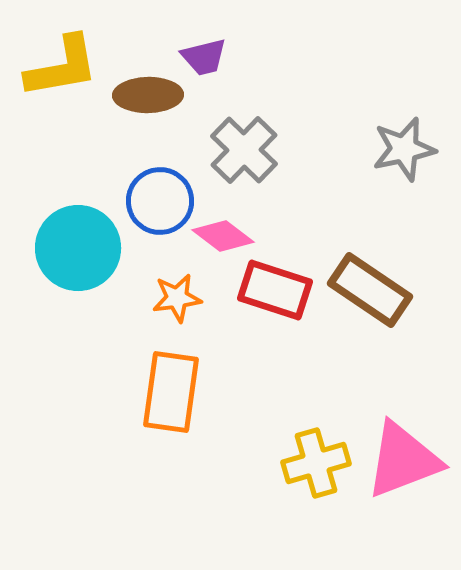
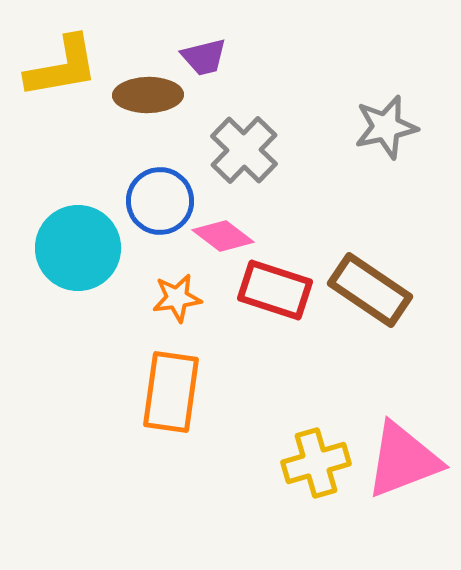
gray star: moved 18 px left, 22 px up
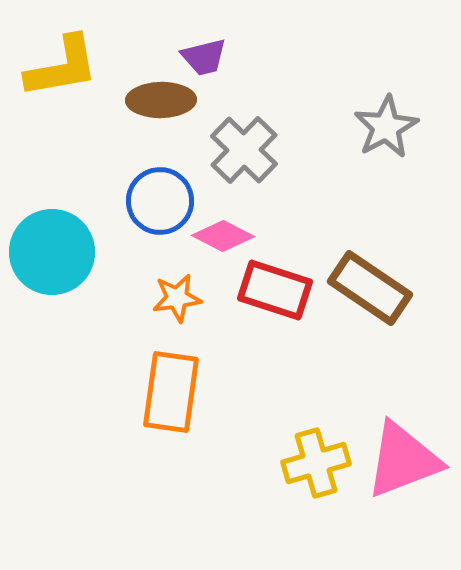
brown ellipse: moved 13 px right, 5 px down
gray star: rotated 16 degrees counterclockwise
pink diamond: rotated 10 degrees counterclockwise
cyan circle: moved 26 px left, 4 px down
brown rectangle: moved 2 px up
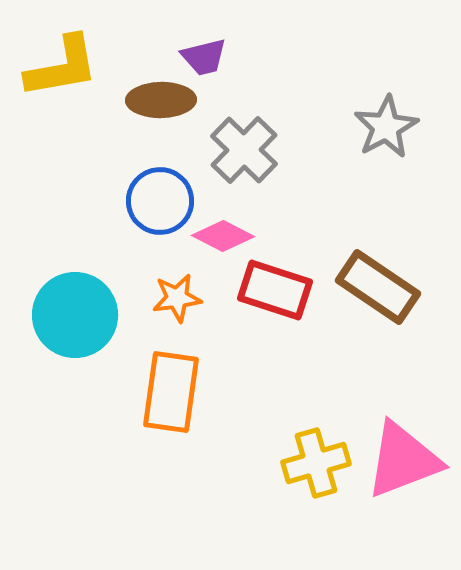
cyan circle: moved 23 px right, 63 px down
brown rectangle: moved 8 px right, 1 px up
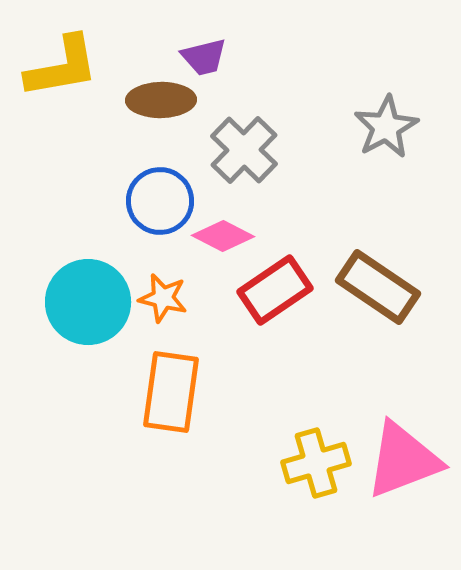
red rectangle: rotated 52 degrees counterclockwise
orange star: moved 14 px left; rotated 21 degrees clockwise
cyan circle: moved 13 px right, 13 px up
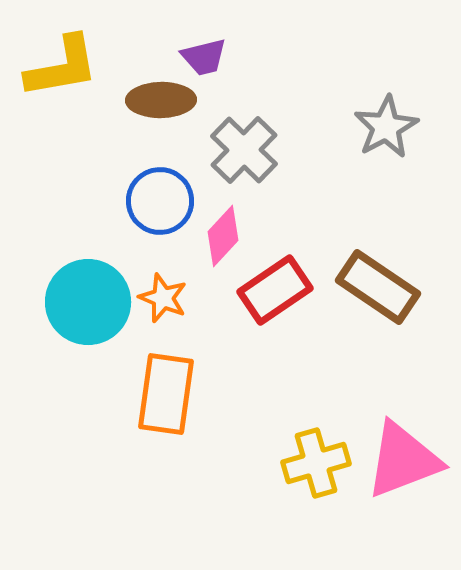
pink diamond: rotated 74 degrees counterclockwise
orange star: rotated 9 degrees clockwise
orange rectangle: moved 5 px left, 2 px down
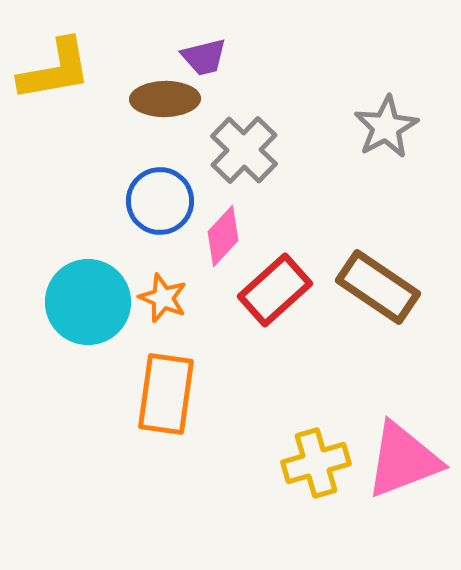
yellow L-shape: moved 7 px left, 3 px down
brown ellipse: moved 4 px right, 1 px up
red rectangle: rotated 8 degrees counterclockwise
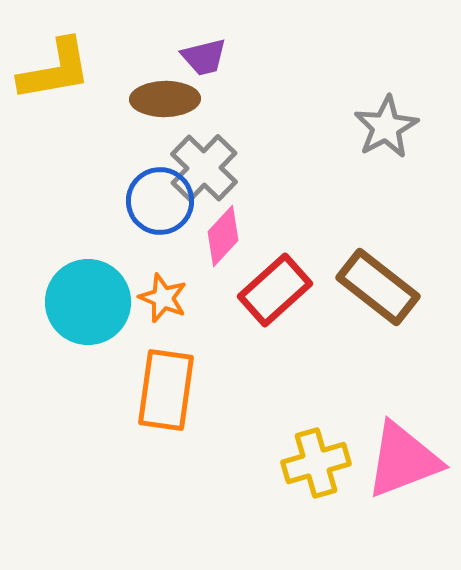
gray cross: moved 40 px left, 18 px down
brown rectangle: rotated 4 degrees clockwise
orange rectangle: moved 4 px up
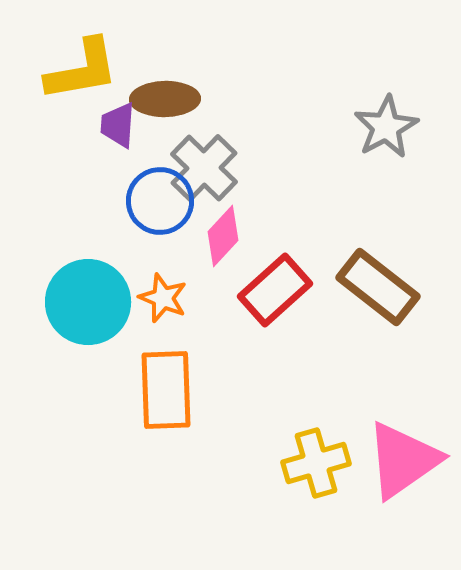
purple trapezoid: moved 86 px left, 68 px down; rotated 108 degrees clockwise
yellow L-shape: moved 27 px right
orange rectangle: rotated 10 degrees counterclockwise
pink triangle: rotated 14 degrees counterclockwise
